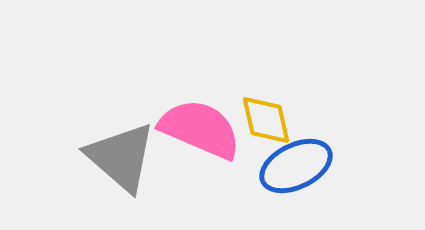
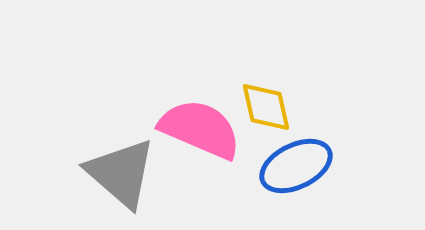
yellow diamond: moved 13 px up
gray triangle: moved 16 px down
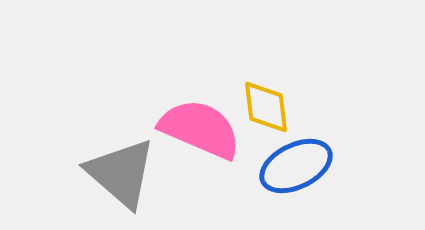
yellow diamond: rotated 6 degrees clockwise
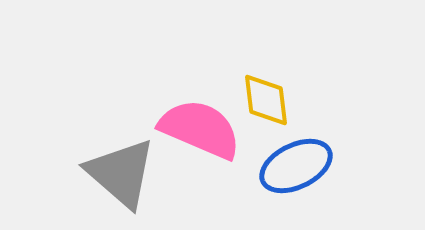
yellow diamond: moved 7 px up
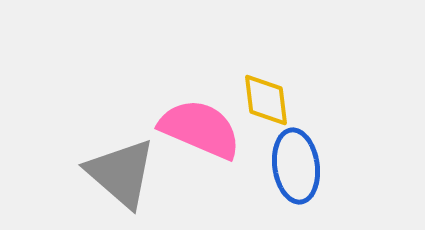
blue ellipse: rotated 72 degrees counterclockwise
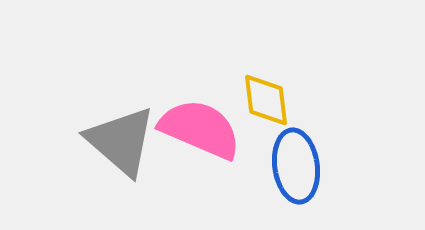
gray triangle: moved 32 px up
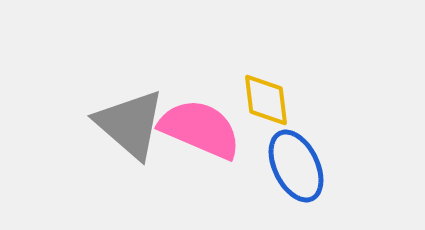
gray triangle: moved 9 px right, 17 px up
blue ellipse: rotated 18 degrees counterclockwise
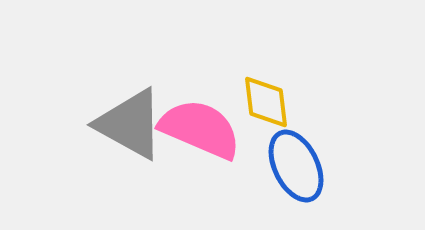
yellow diamond: moved 2 px down
gray triangle: rotated 12 degrees counterclockwise
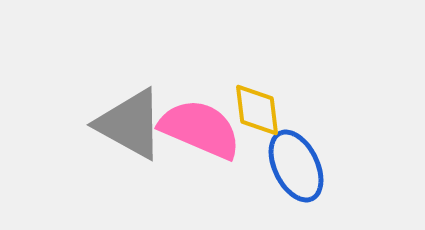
yellow diamond: moved 9 px left, 8 px down
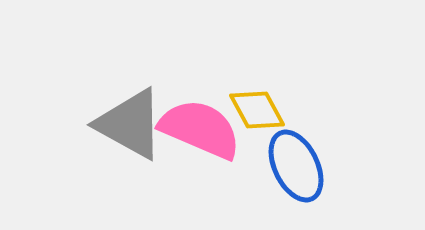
yellow diamond: rotated 22 degrees counterclockwise
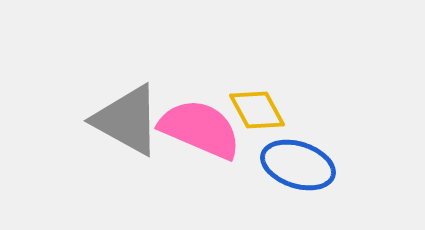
gray triangle: moved 3 px left, 4 px up
blue ellipse: moved 2 px right, 1 px up; rotated 46 degrees counterclockwise
